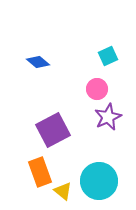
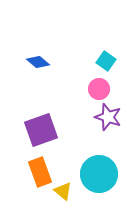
cyan square: moved 2 px left, 5 px down; rotated 30 degrees counterclockwise
pink circle: moved 2 px right
purple star: rotated 28 degrees counterclockwise
purple square: moved 12 px left; rotated 8 degrees clockwise
cyan circle: moved 7 px up
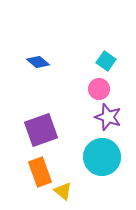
cyan circle: moved 3 px right, 17 px up
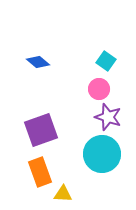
cyan circle: moved 3 px up
yellow triangle: moved 3 px down; rotated 36 degrees counterclockwise
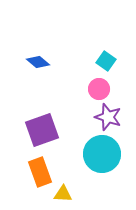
purple square: moved 1 px right
